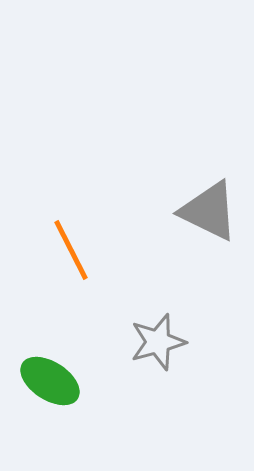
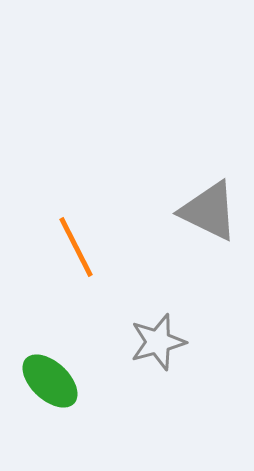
orange line: moved 5 px right, 3 px up
green ellipse: rotated 10 degrees clockwise
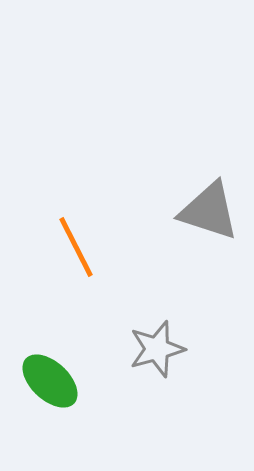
gray triangle: rotated 8 degrees counterclockwise
gray star: moved 1 px left, 7 px down
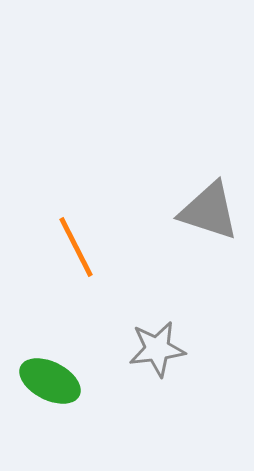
gray star: rotated 8 degrees clockwise
green ellipse: rotated 16 degrees counterclockwise
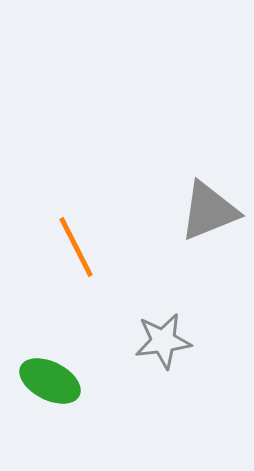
gray triangle: rotated 40 degrees counterclockwise
gray star: moved 6 px right, 8 px up
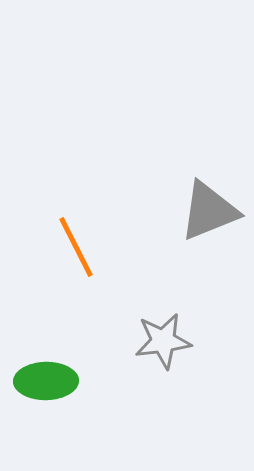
green ellipse: moved 4 px left; rotated 28 degrees counterclockwise
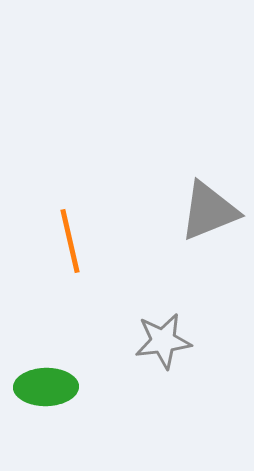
orange line: moved 6 px left, 6 px up; rotated 14 degrees clockwise
green ellipse: moved 6 px down
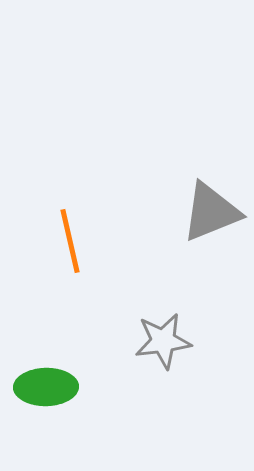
gray triangle: moved 2 px right, 1 px down
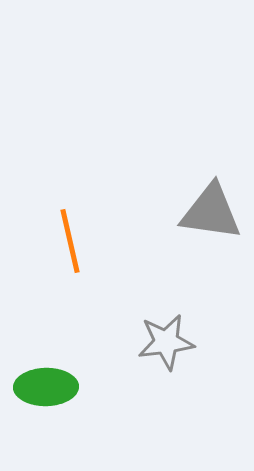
gray triangle: rotated 30 degrees clockwise
gray star: moved 3 px right, 1 px down
